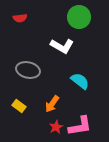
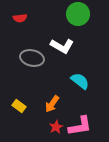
green circle: moved 1 px left, 3 px up
gray ellipse: moved 4 px right, 12 px up
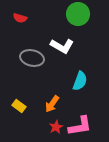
red semicircle: rotated 24 degrees clockwise
cyan semicircle: rotated 72 degrees clockwise
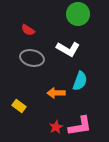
red semicircle: moved 8 px right, 12 px down; rotated 16 degrees clockwise
white L-shape: moved 6 px right, 3 px down
orange arrow: moved 4 px right, 11 px up; rotated 54 degrees clockwise
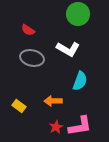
orange arrow: moved 3 px left, 8 px down
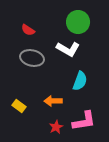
green circle: moved 8 px down
pink L-shape: moved 4 px right, 5 px up
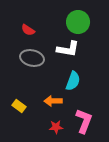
white L-shape: rotated 20 degrees counterclockwise
cyan semicircle: moved 7 px left
pink L-shape: rotated 60 degrees counterclockwise
red star: rotated 24 degrees clockwise
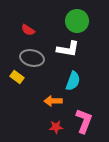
green circle: moved 1 px left, 1 px up
yellow rectangle: moved 2 px left, 29 px up
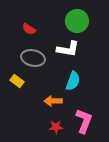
red semicircle: moved 1 px right, 1 px up
gray ellipse: moved 1 px right
yellow rectangle: moved 4 px down
